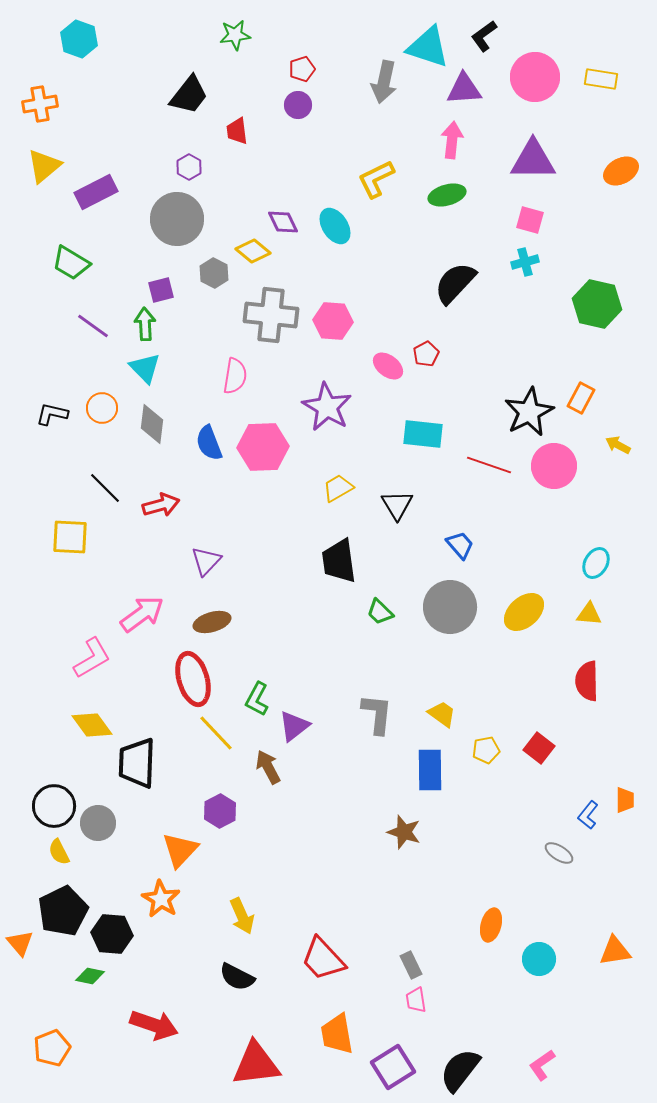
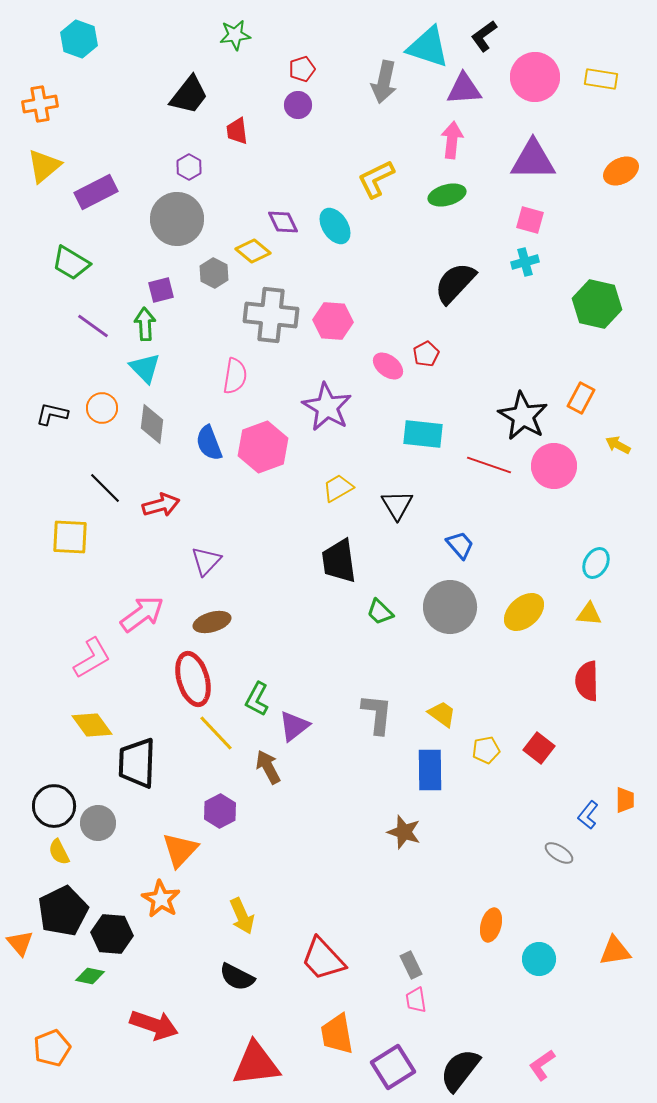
black star at (529, 412): moved 6 px left, 4 px down; rotated 15 degrees counterclockwise
pink hexagon at (263, 447): rotated 18 degrees counterclockwise
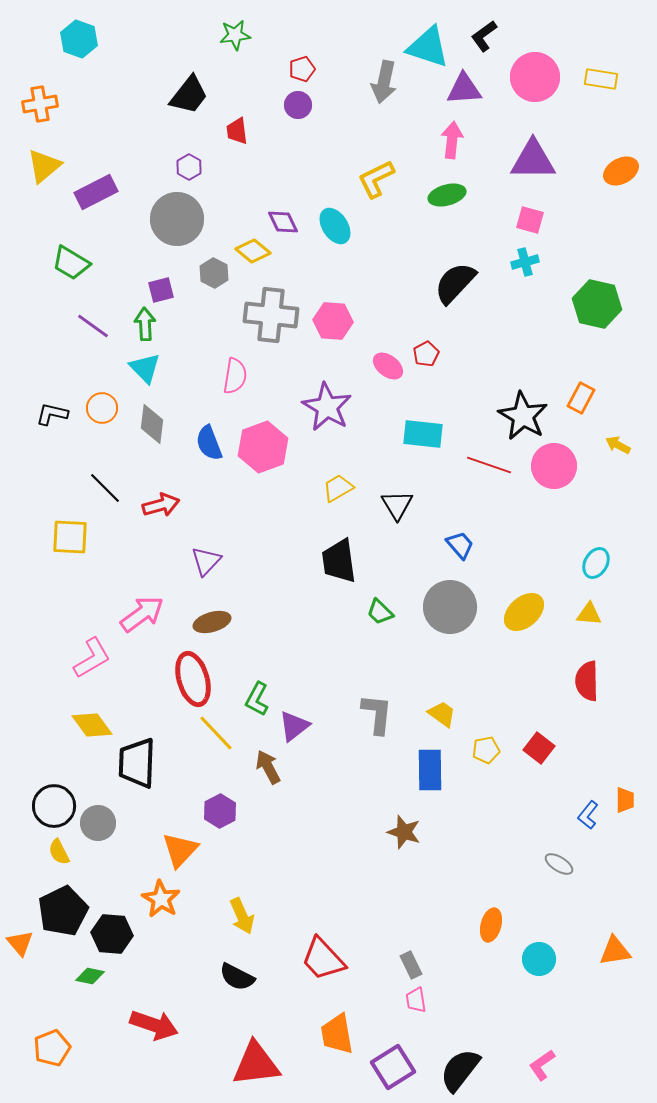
gray ellipse at (559, 853): moved 11 px down
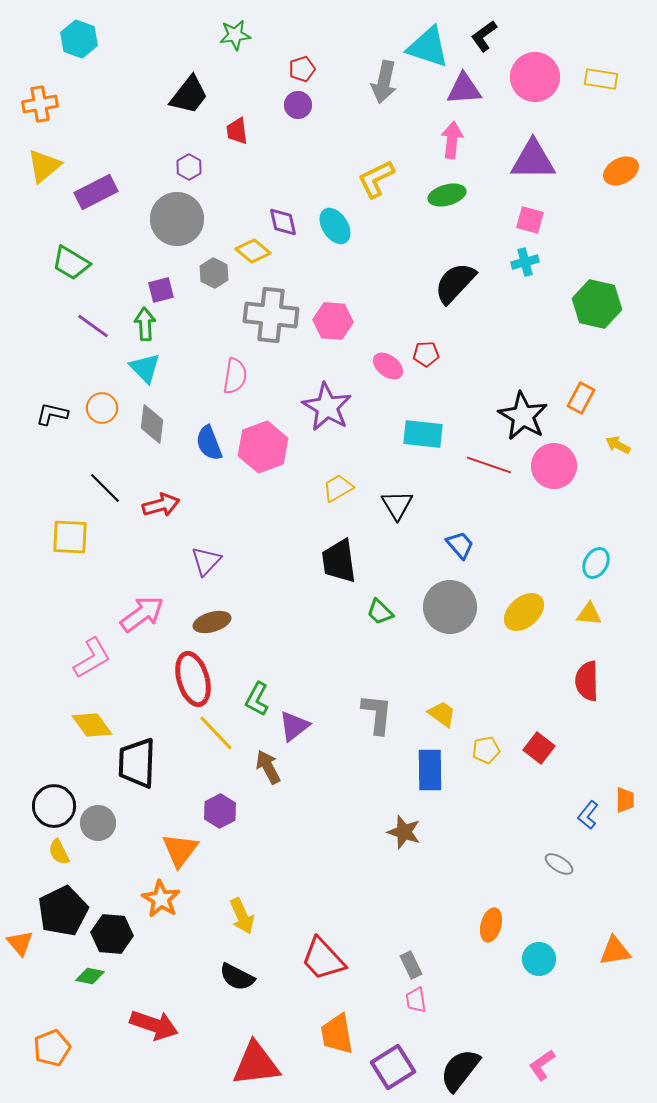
purple diamond at (283, 222): rotated 12 degrees clockwise
red pentagon at (426, 354): rotated 25 degrees clockwise
orange triangle at (180, 850): rotated 6 degrees counterclockwise
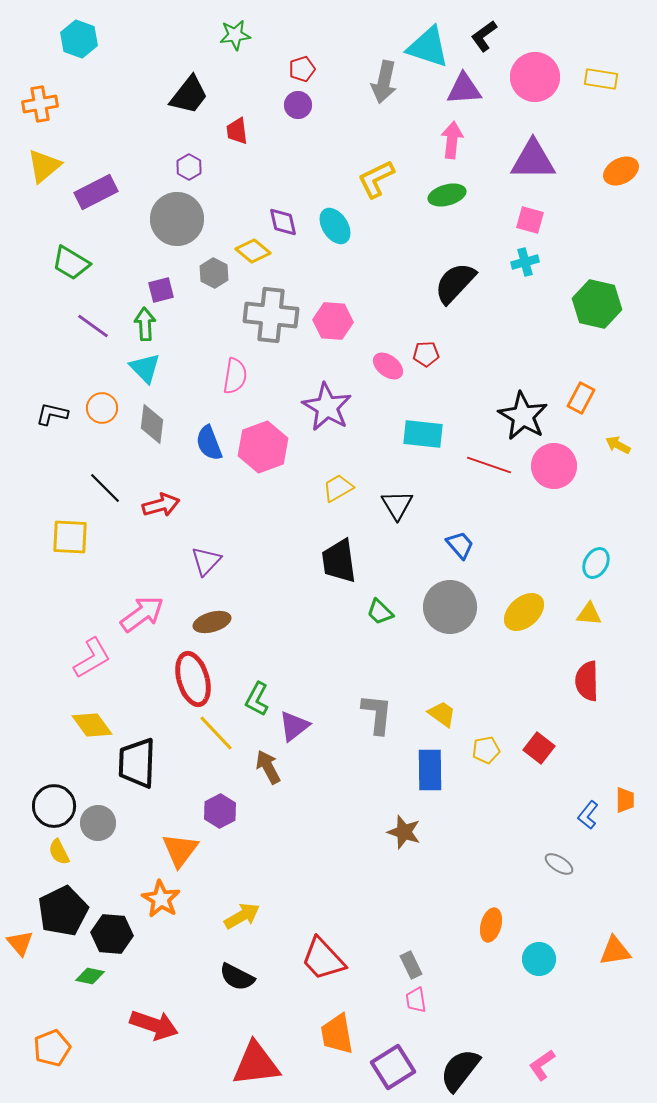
yellow arrow at (242, 916): rotated 96 degrees counterclockwise
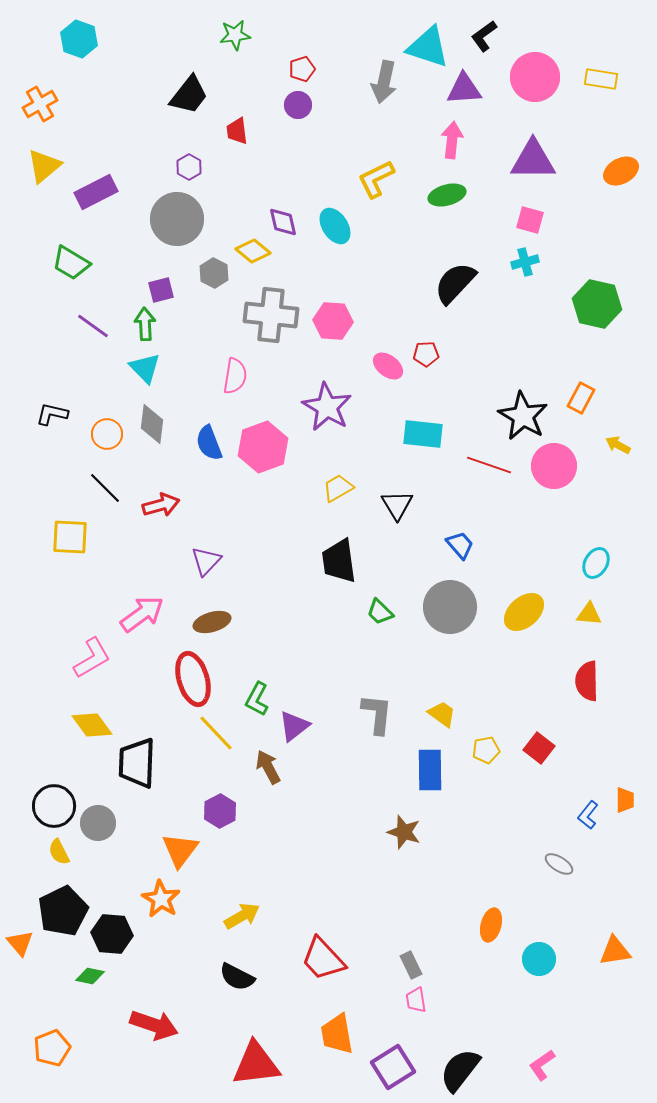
orange cross at (40, 104): rotated 20 degrees counterclockwise
orange circle at (102, 408): moved 5 px right, 26 px down
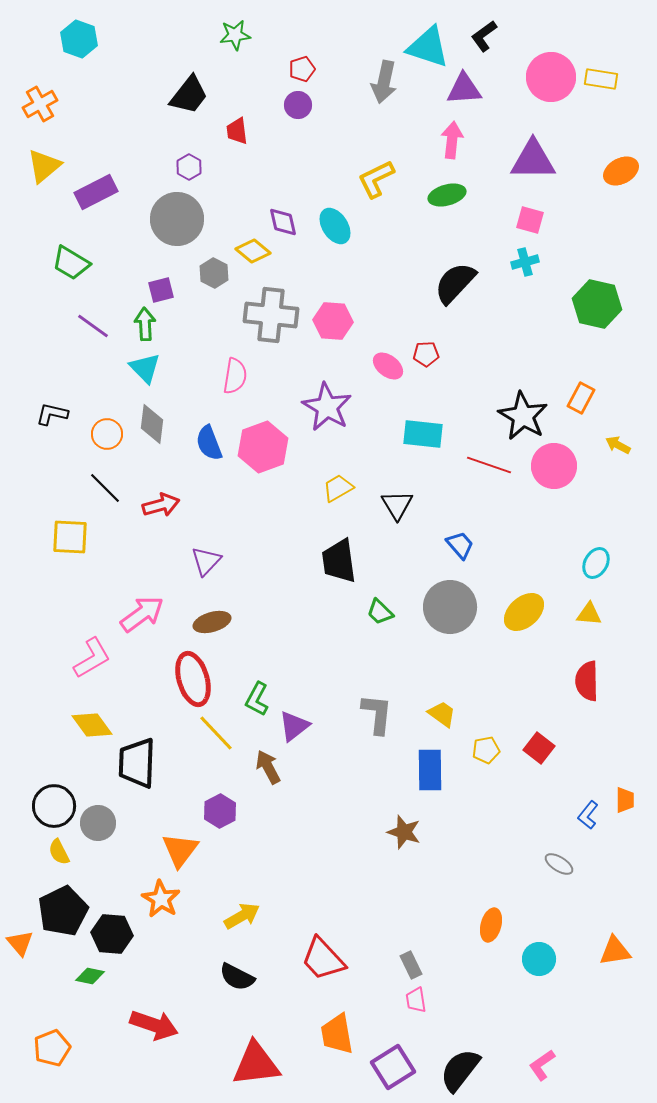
pink circle at (535, 77): moved 16 px right
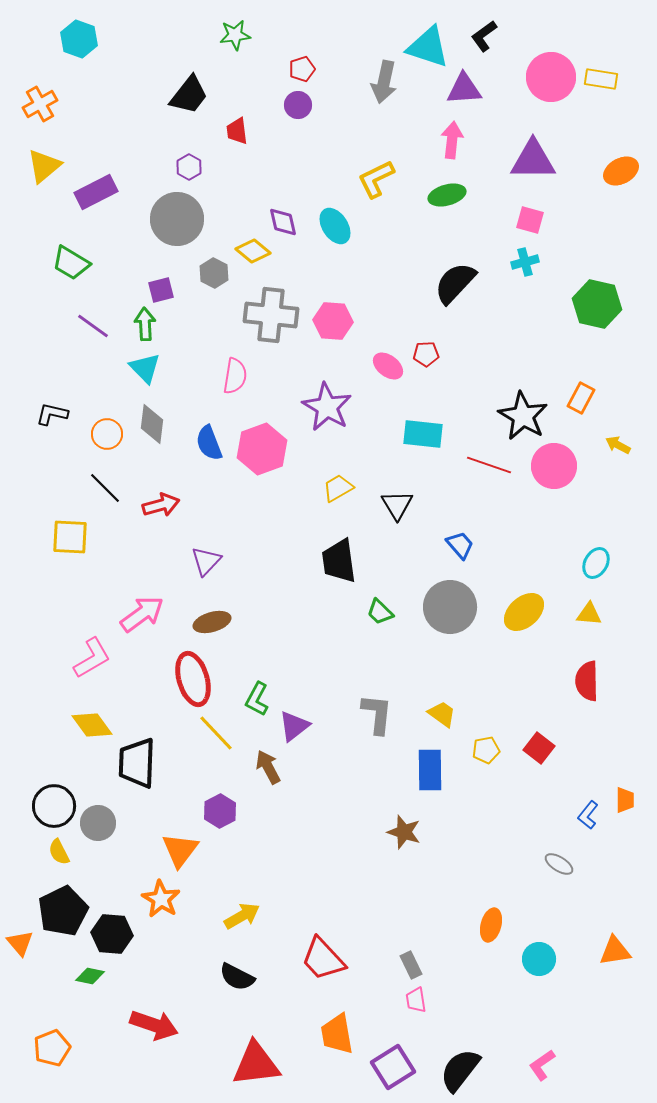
pink hexagon at (263, 447): moved 1 px left, 2 px down
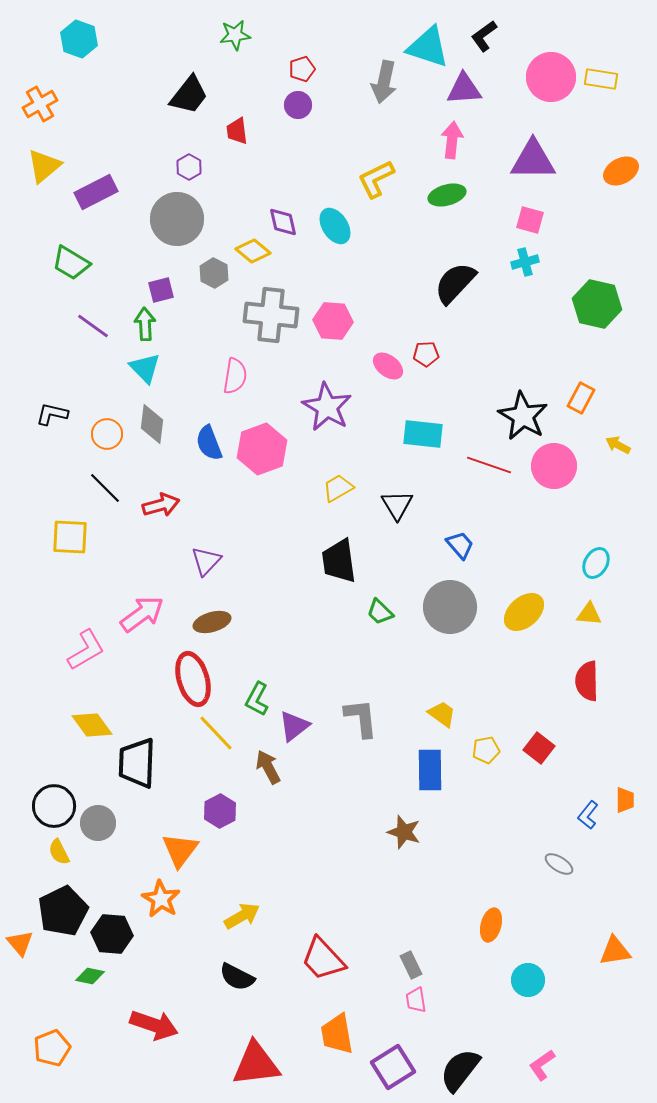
pink L-shape at (92, 658): moved 6 px left, 8 px up
gray L-shape at (377, 714): moved 16 px left, 4 px down; rotated 12 degrees counterclockwise
cyan circle at (539, 959): moved 11 px left, 21 px down
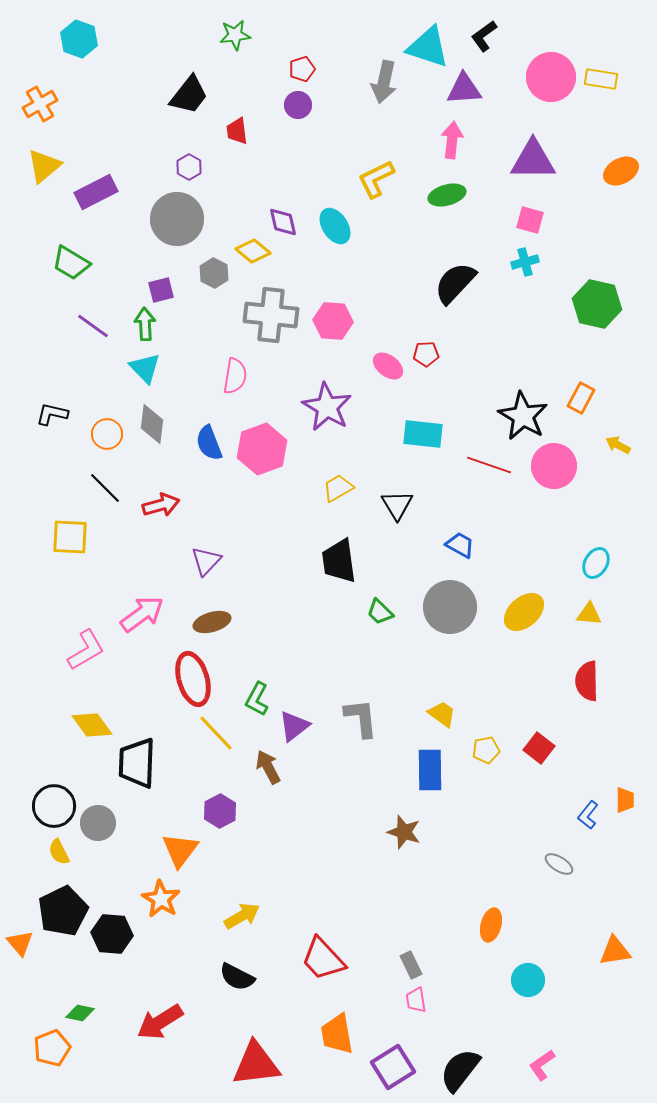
blue trapezoid at (460, 545): rotated 20 degrees counterclockwise
green diamond at (90, 976): moved 10 px left, 37 px down
red arrow at (154, 1025): moved 6 px right, 3 px up; rotated 129 degrees clockwise
